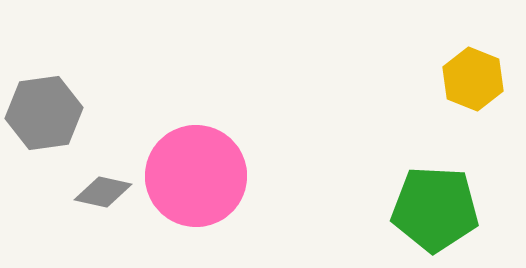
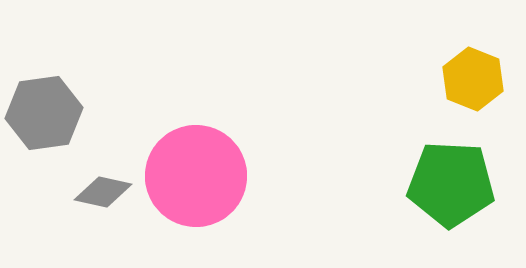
green pentagon: moved 16 px right, 25 px up
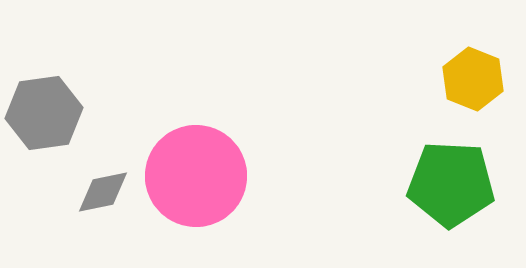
gray diamond: rotated 24 degrees counterclockwise
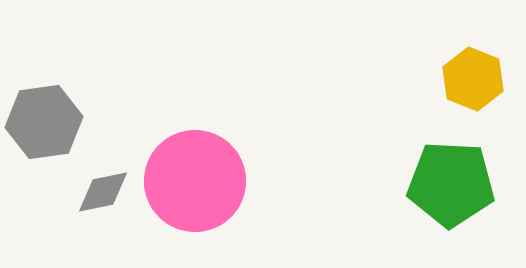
gray hexagon: moved 9 px down
pink circle: moved 1 px left, 5 px down
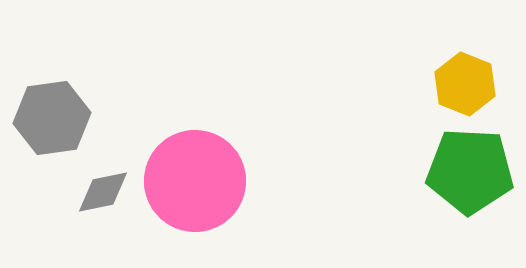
yellow hexagon: moved 8 px left, 5 px down
gray hexagon: moved 8 px right, 4 px up
green pentagon: moved 19 px right, 13 px up
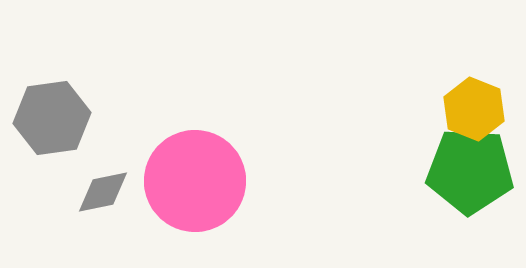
yellow hexagon: moved 9 px right, 25 px down
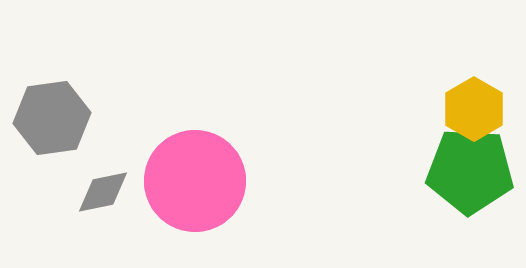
yellow hexagon: rotated 8 degrees clockwise
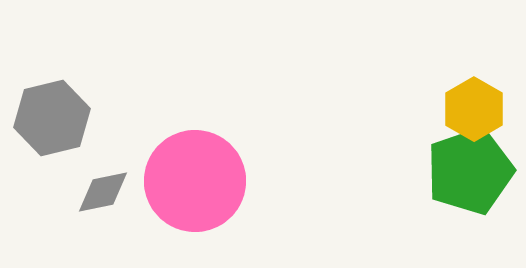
gray hexagon: rotated 6 degrees counterclockwise
green pentagon: rotated 22 degrees counterclockwise
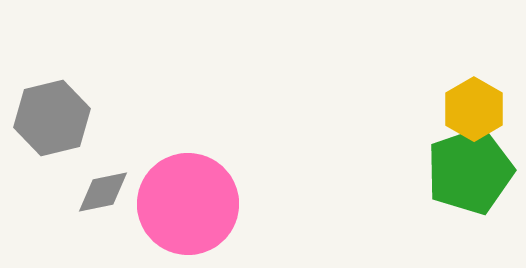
pink circle: moved 7 px left, 23 px down
